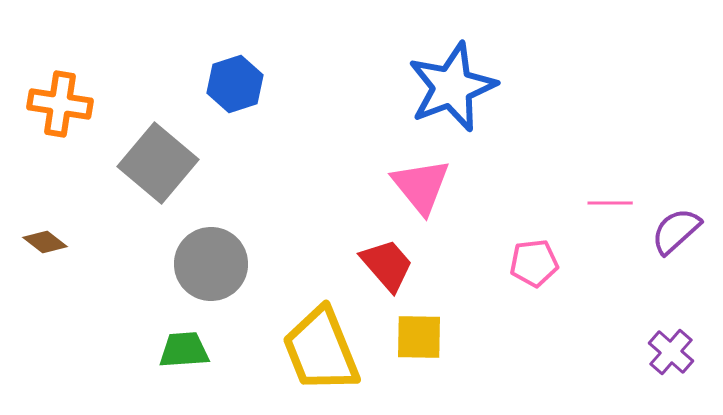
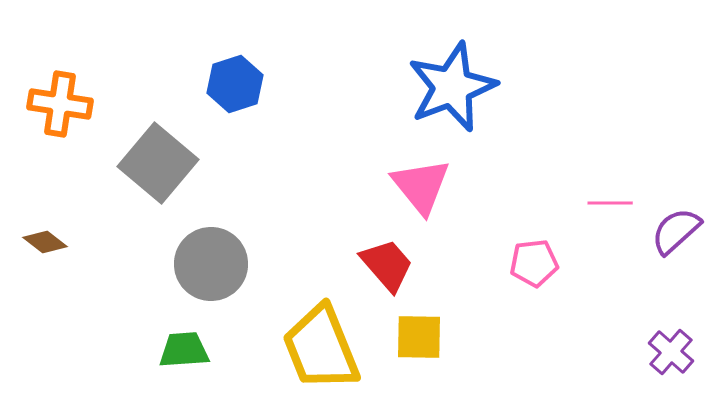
yellow trapezoid: moved 2 px up
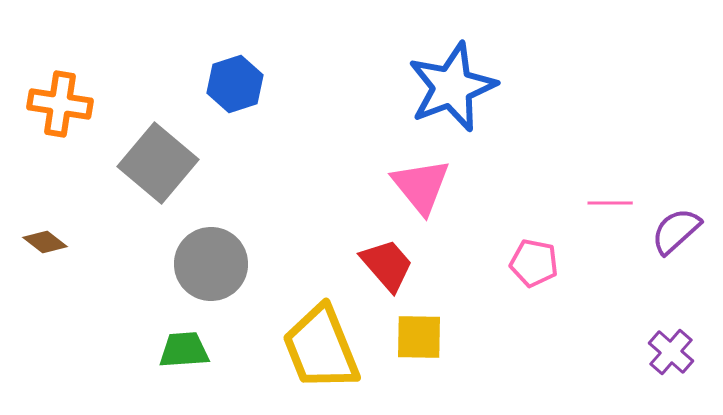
pink pentagon: rotated 18 degrees clockwise
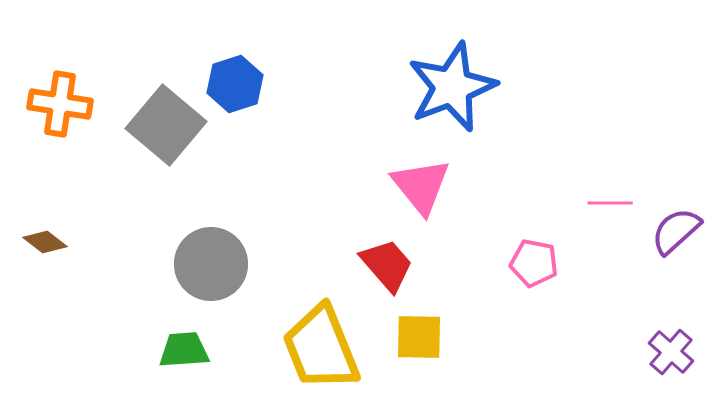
gray square: moved 8 px right, 38 px up
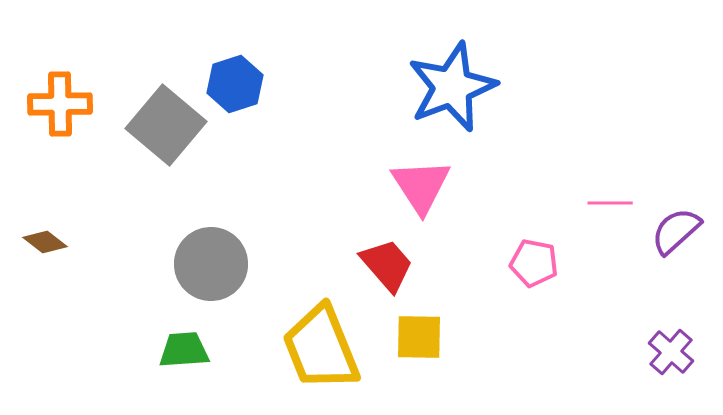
orange cross: rotated 10 degrees counterclockwise
pink triangle: rotated 6 degrees clockwise
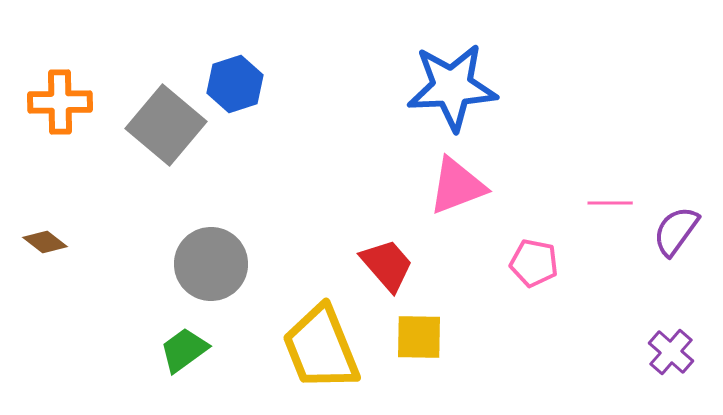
blue star: rotated 18 degrees clockwise
orange cross: moved 2 px up
pink triangle: moved 36 px right; rotated 42 degrees clockwise
purple semicircle: rotated 12 degrees counterclockwise
green trapezoid: rotated 32 degrees counterclockwise
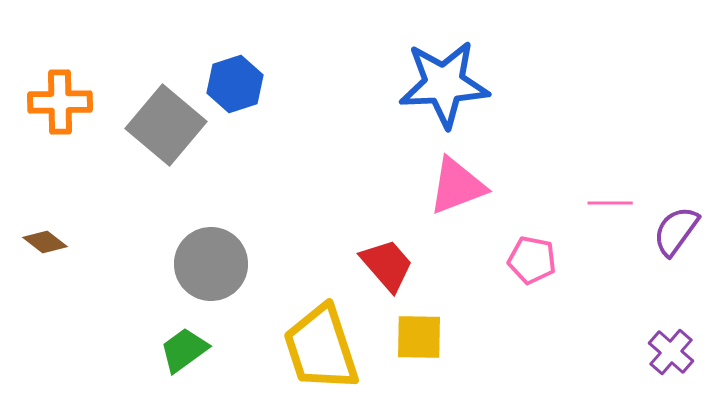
blue star: moved 8 px left, 3 px up
pink pentagon: moved 2 px left, 3 px up
yellow trapezoid: rotated 4 degrees clockwise
